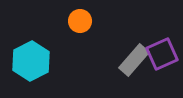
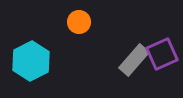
orange circle: moved 1 px left, 1 px down
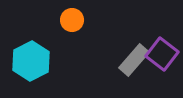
orange circle: moved 7 px left, 2 px up
purple square: rotated 28 degrees counterclockwise
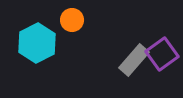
purple square: rotated 16 degrees clockwise
cyan hexagon: moved 6 px right, 18 px up
